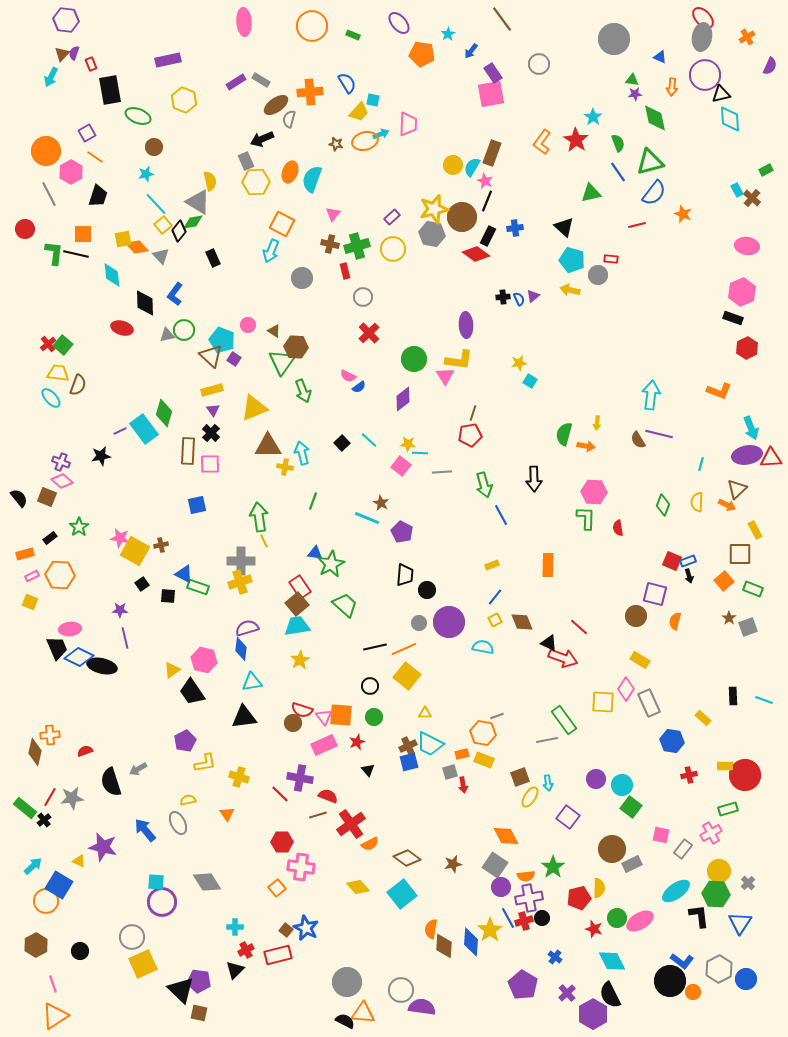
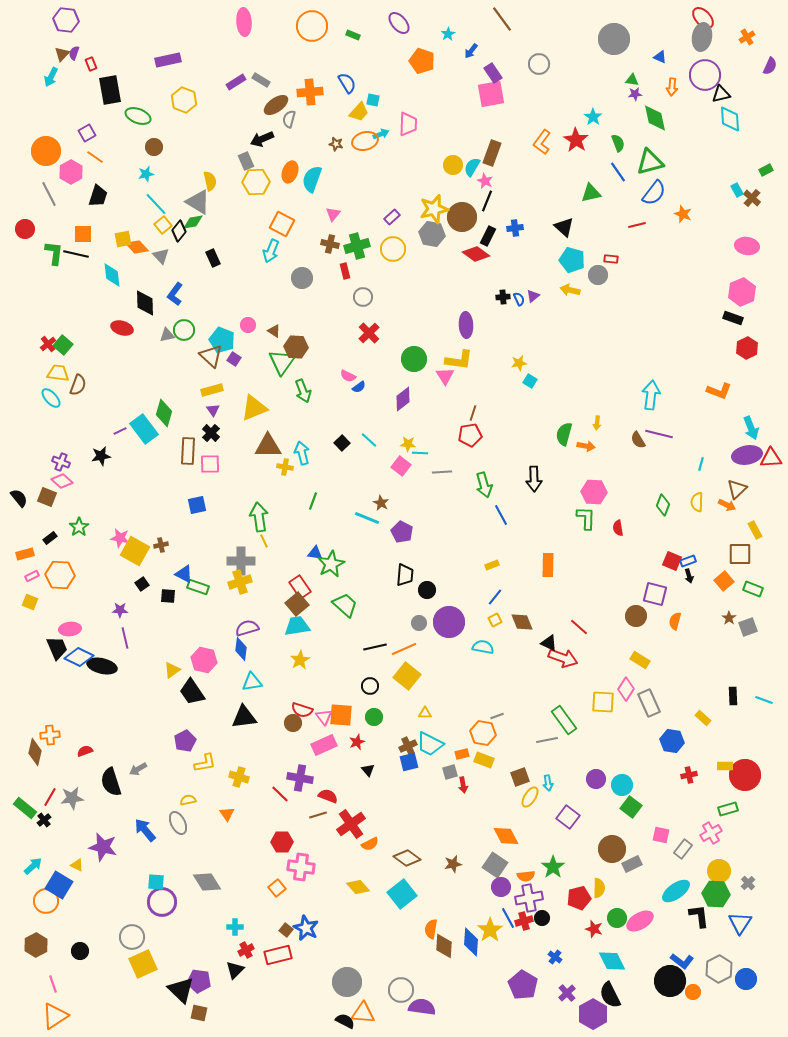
orange pentagon at (422, 54): moved 7 px down; rotated 10 degrees clockwise
yellow triangle at (79, 861): moved 2 px left, 4 px down
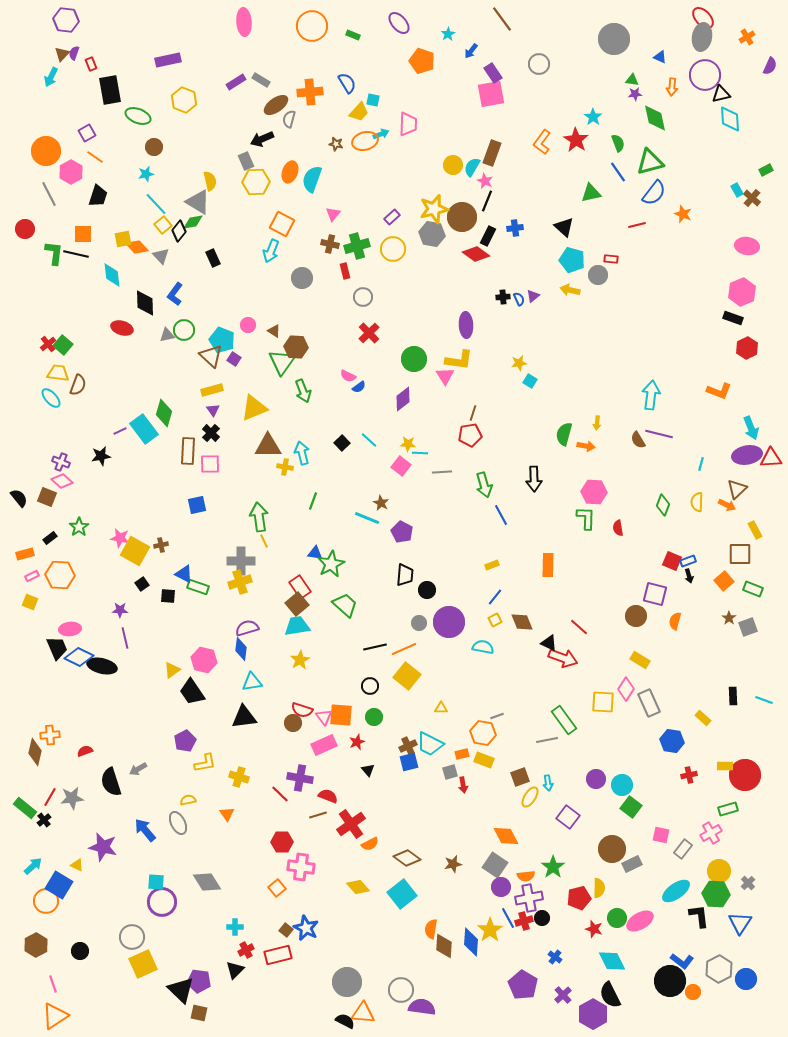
yellow triangle at (425, 713): moved 16 px right, 5 px up
purple cross at (567, 993): moved 4 px left, 2 px down
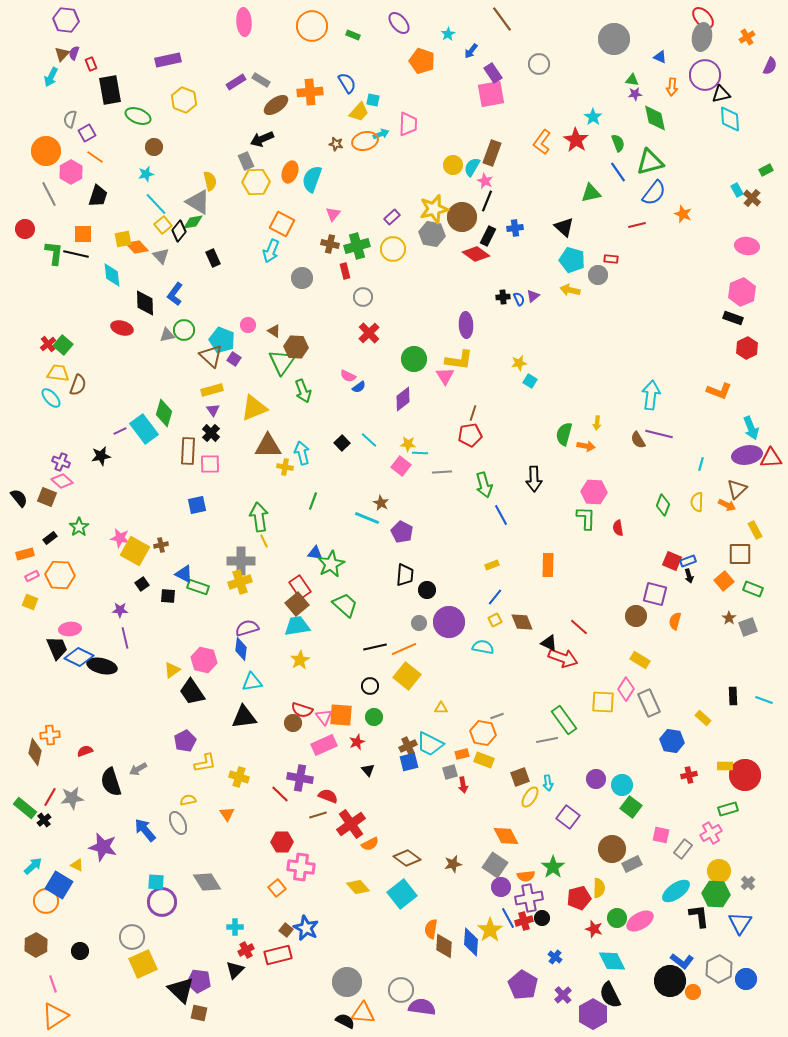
gray semicircle at (289, 119): moved 219 px left
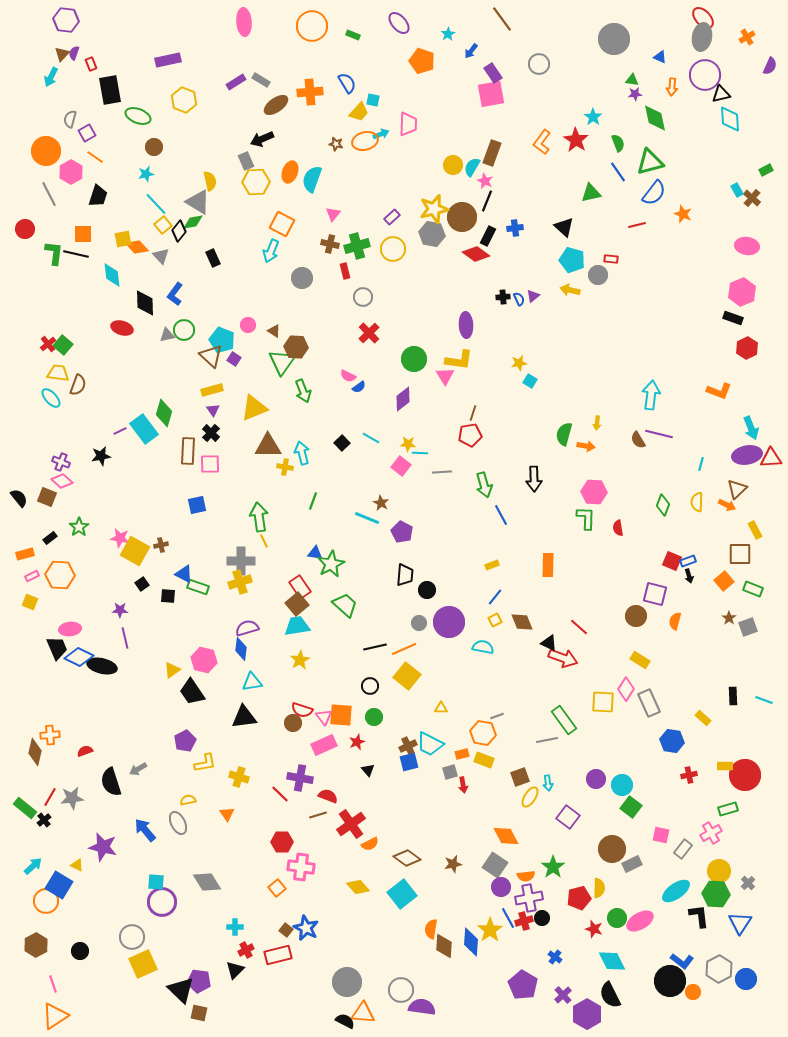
cyan line at (369, 440): moved 2 px right, 2 px up; rotated 12 degrees counterclockwise
purple hexagon at (593, 1014): moved 6 px left
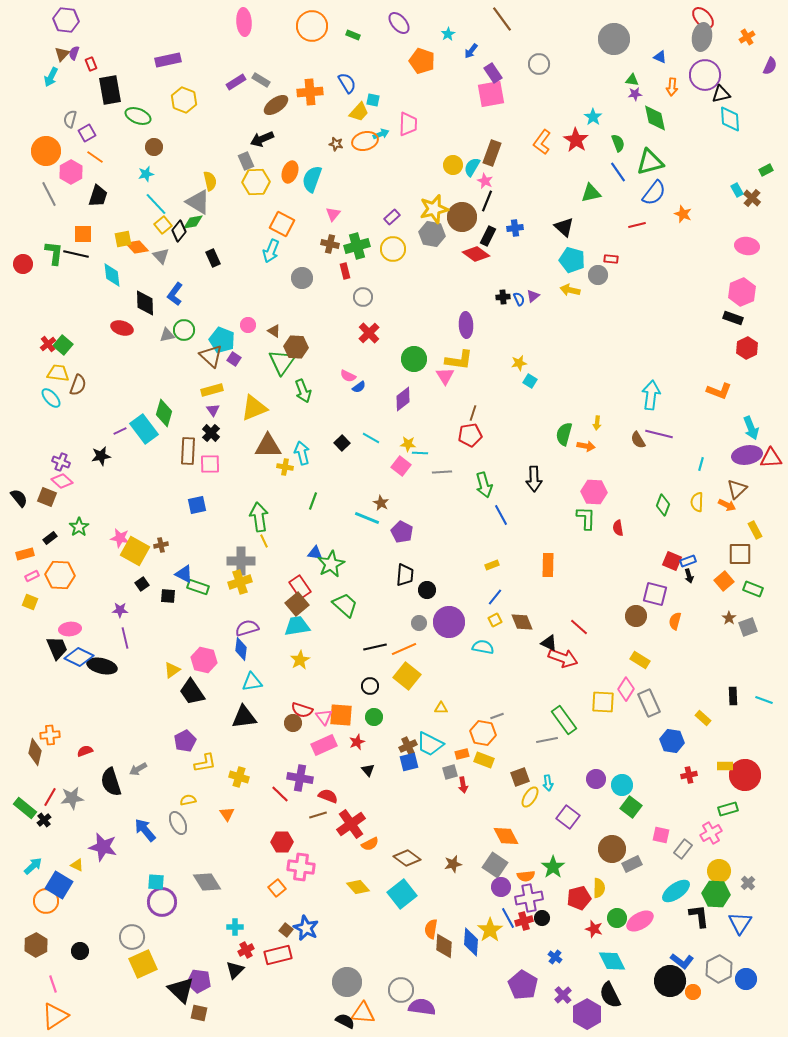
red circle at (25, 229): moved 2 px left, 35 px down
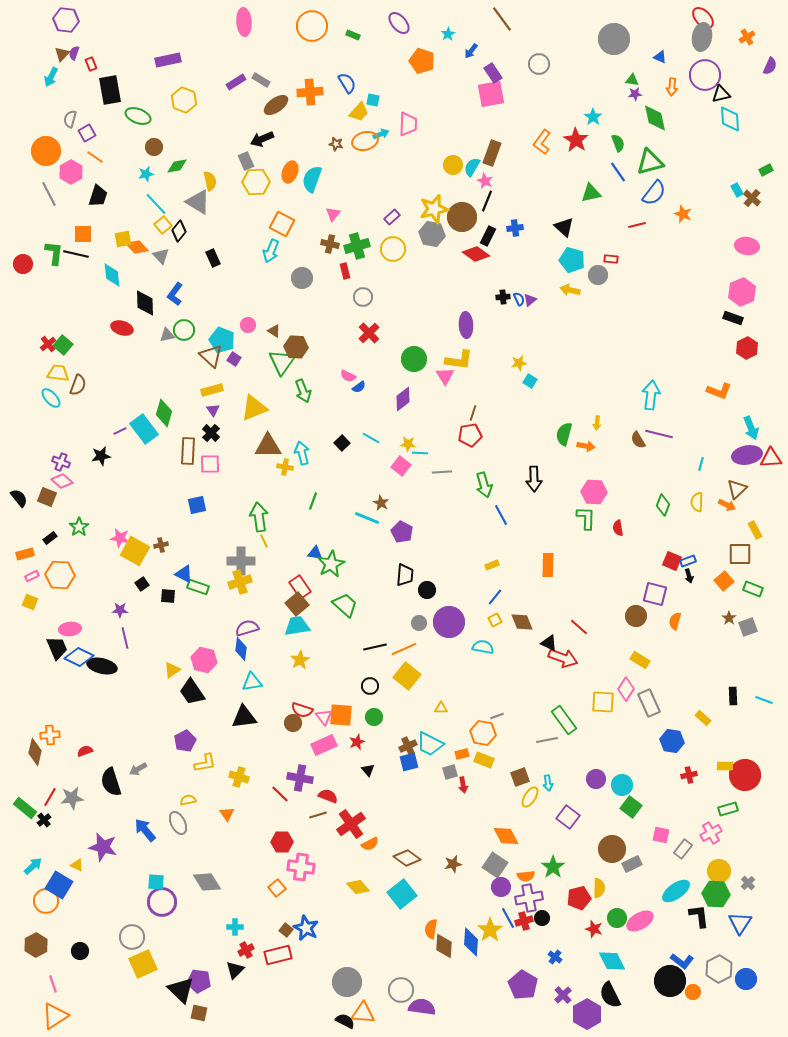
green diamond at (193, 222): moved 16 px left, 56 px up
purple triangle at (533, 296): moved 3 px left, 4 px down
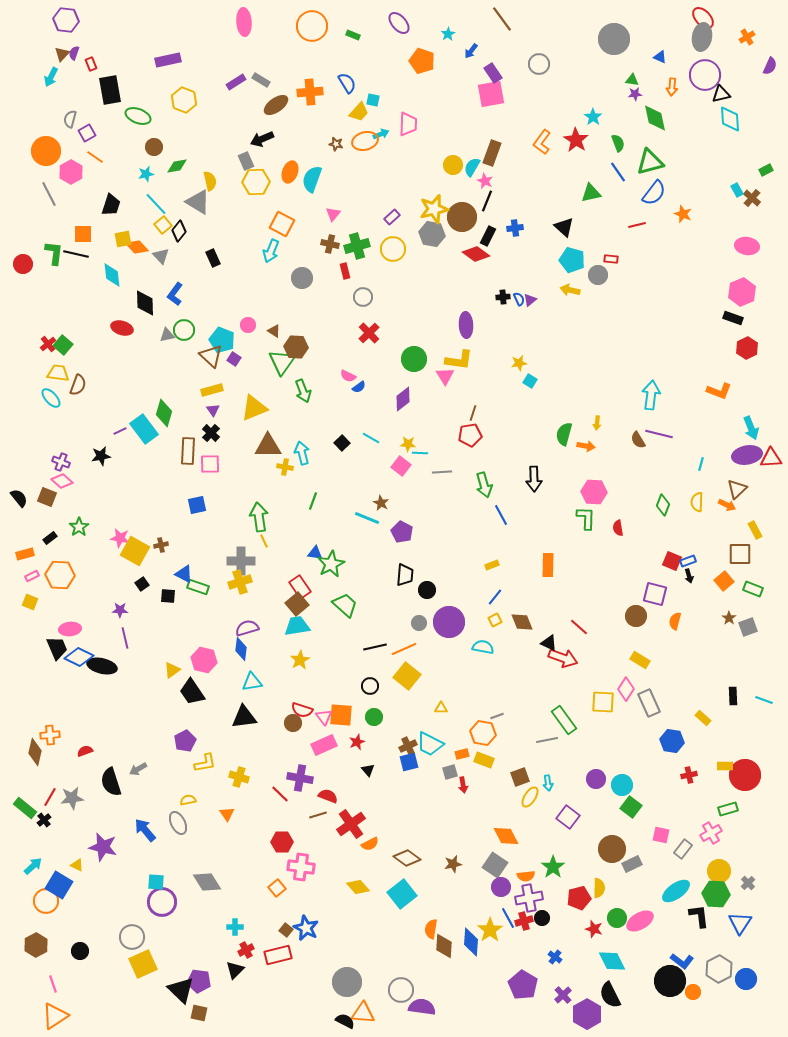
black trapezoid at (98, 196): moved 13 px right, 9 px down
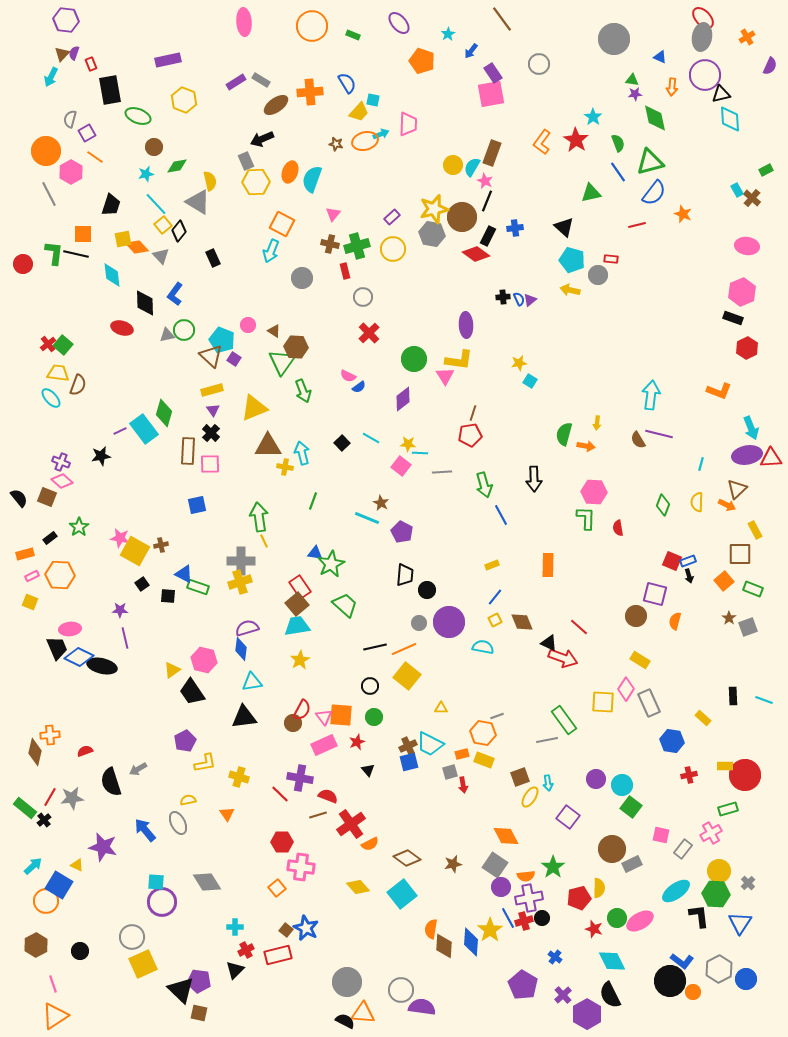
red semicircle at (302, 710): rotated 80 degrees counterclockwise
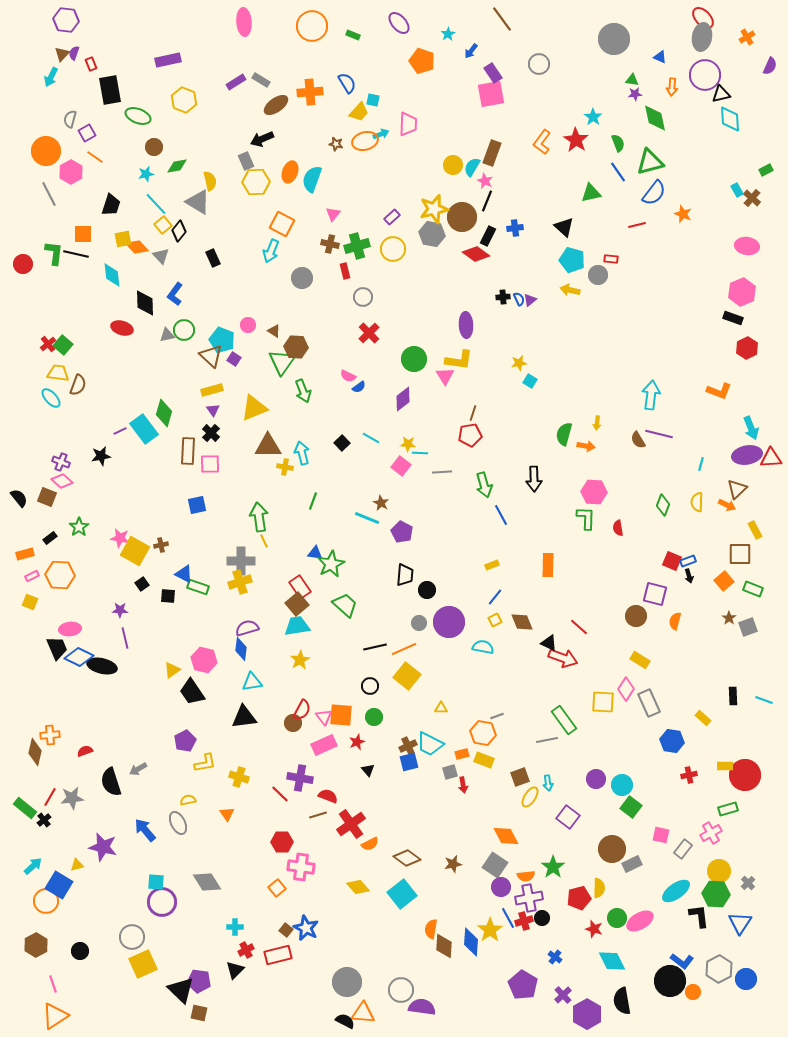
yellow triangle at (77, 865): rotated 40 degrees counterclockwise
black semicircle at (610, 995): moved 12 px right, 6 px down; rotated 16 degrees clockwise
